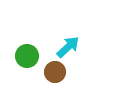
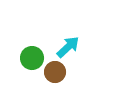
green circle: moved 5 px right, 2 px down
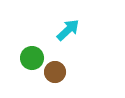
cyan arrow: moved 17 px up
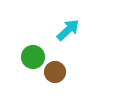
green circle: moved 1 px right, 1 px up
